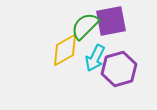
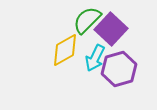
purple square: moved 8 px down; rotated 36 degrees counterclockwise
green semicircle: moved 2 px right, 6 px up
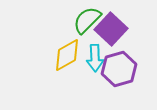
yellow diamond: moved 2 px right, 5 px down
cyan arrow: rotated 28 degrees counterclockwise
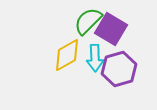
green semicircle: moved 1 px right, 1 px down
purple square: rotated 12 degrees counterclockwise
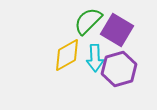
purple square: moved 6 px right, 1 px down
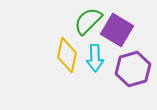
yellow diamond: rotated 48 degrees counterclockwise
purple hexagon: moved 14 px right
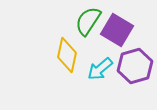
green semicircle: rotated 12 degrees counterclockwise
cyan arrow: moved 5 px right, 11 px down; rotated 52 degrees clockwise
purple hexagon: moved 2 px right, 3 px up
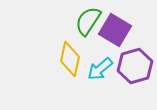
purple square: moved 2 px left
yellow diamond: moved 3 px right, 4 px down
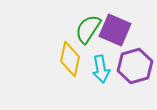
green semicircle: moved 8 px down
purple square: rotated 8 degrees counterclockwise
cyan arrow: moved 1 px right; rotated 60 degrees counterclockwise
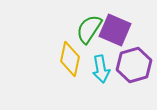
green semicircle: moved 1 px right
purple hexagon: moved 1 px left, 1 px up
